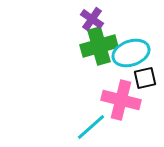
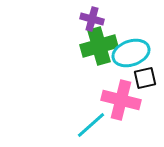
purple cross: rotated 20 degrees counterclockwise
cyan line: moved 2 px up
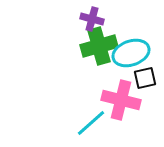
cyan line: moved 2 px up
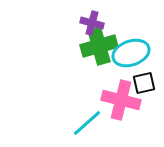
purple cross: moved 4 px down
black square: moved 1 px left, 5 px down
cyan line: moved 4 px left
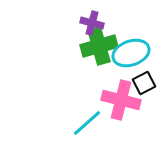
black square: rotated 15 degrees counterclockwise
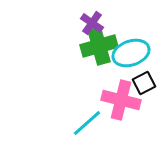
purple cross: rotated 20 degrees clockwise
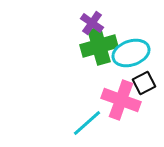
pink cross: rotated 6 degrees clockwise
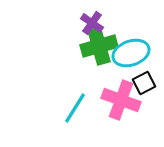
cyan line: moved 12 px left, 15 px up; rotated 16 degrees counterclockwise
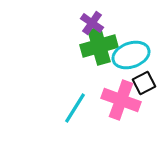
cyan ellipse: moved 2 px down
